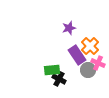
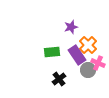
purple star: moved 2 px right, 1 px up
orange cross: moved 2 px left, 1 px up
green rectangle: moved 18 px up
black cross: rotated 24 degrees clockwise
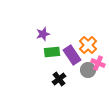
purple star: moved 28 px left, 7 px down
purple rectangle: moved 5 px left
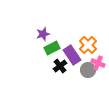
green rectangle: moved 4 px up; rotated 21 degrees counterclockwise
black cross: moved 1 px right, 13 px up
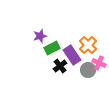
purple star: moved 3 px left, 2 px down
pink cross: moved 1 px right
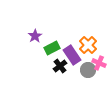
purple star: moved 5 px left; rotated 16 degrees counterclockwise
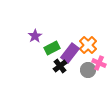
purple rectangle: moved 2 px left, 2 px up; rotated 72 degrees clockwise
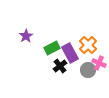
purple star: moved 9 px left
purple rectangle: rotated 66 degrees counterclockwise
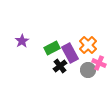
purple star: moved 4 px left, 5 px down
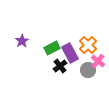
pink cross: moved 1 px left, 2 px up; rotated 16 degrees clockwise
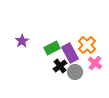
orange cross: moved 1 px left
pink cross: moved 3 px left, 2 px down
gray circle: moved 13 px left, 2 px down
